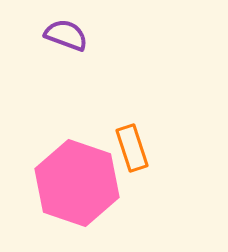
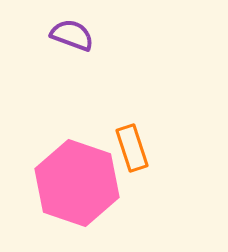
purple semicircle: moved 6 px right
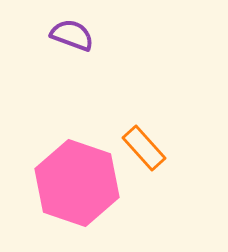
orange rectangle: moved 12 px right; rotated 24 degrees counterclockwise
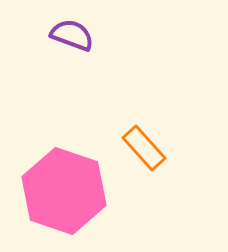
pink hexagon: moved 13 px left, 8 px down
